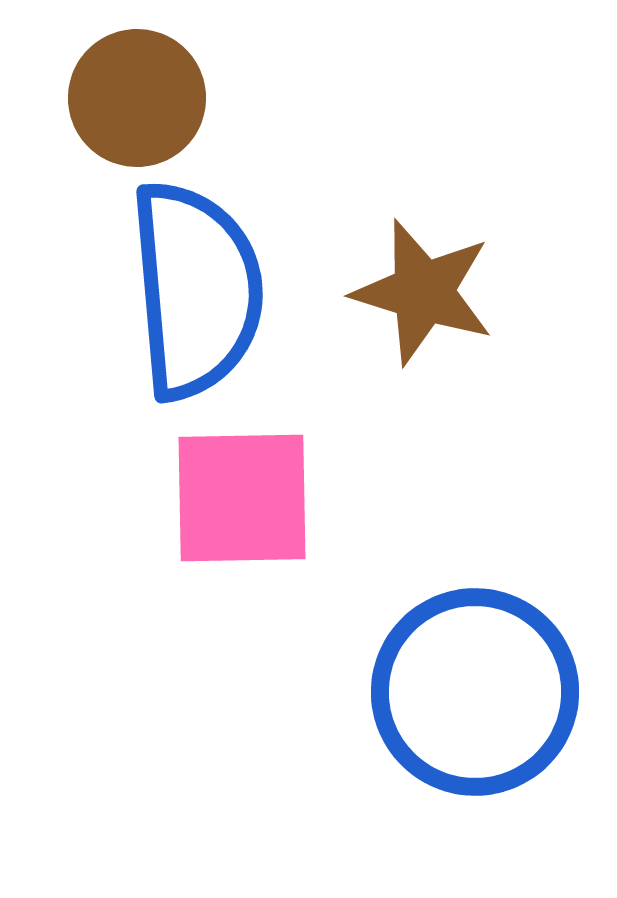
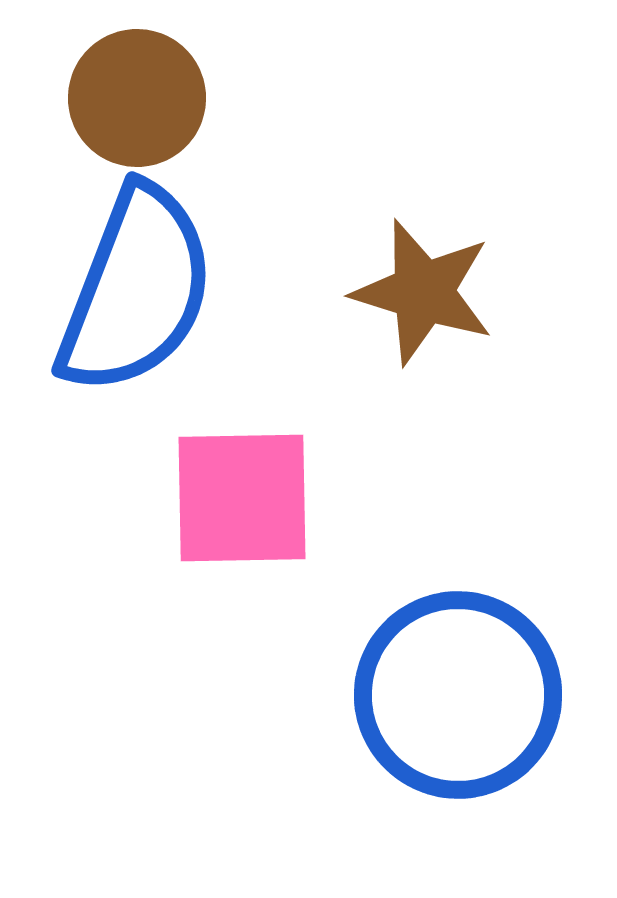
blue semicircle: moved 60 px left; rotated 26 degrees clockwise
blue circle: moved 17 px left, 3 px down
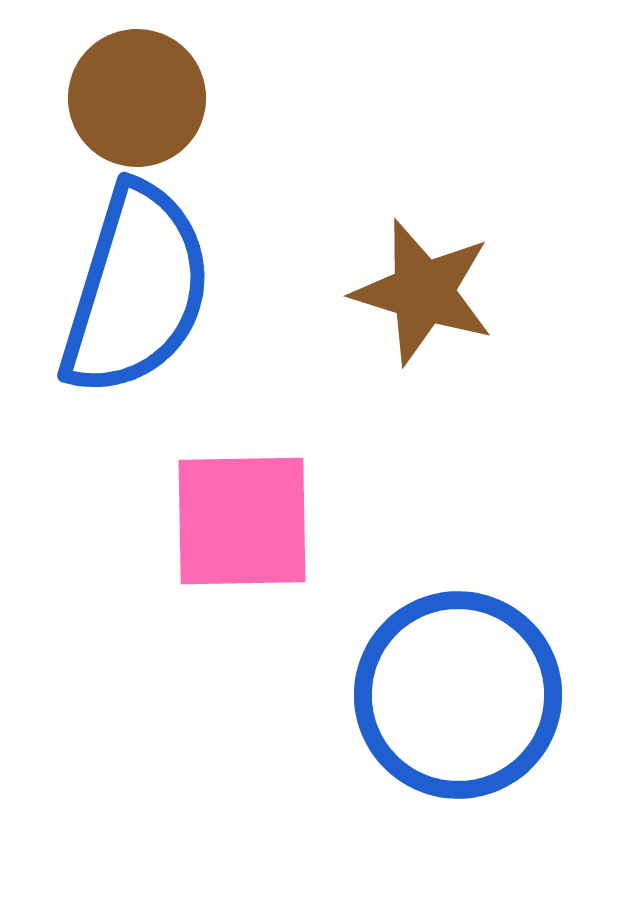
blue semicircle: rotated 4 degrees counterclockwise
pink square: moved 23 px down
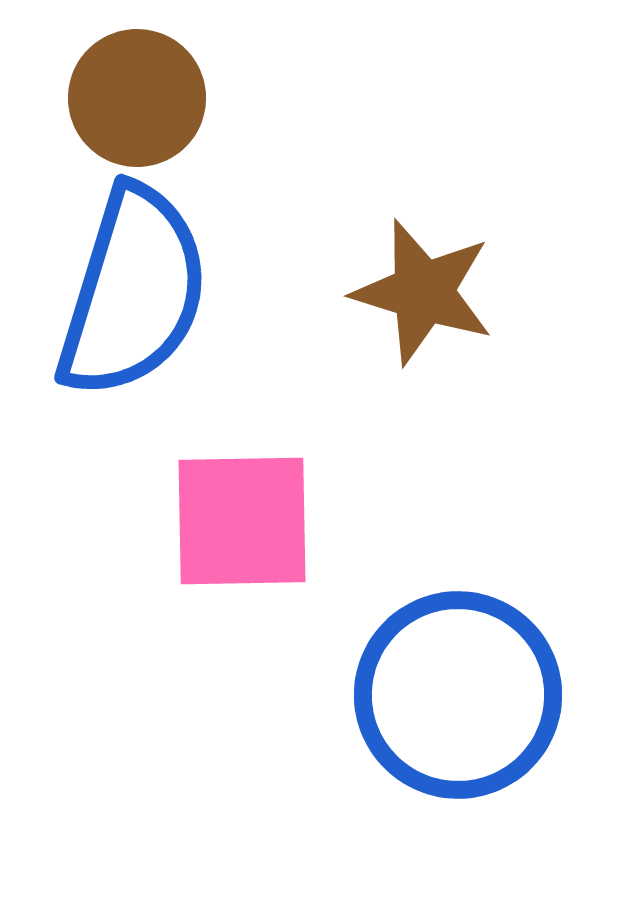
blue semicircle: moved 3 px left, 2 px down
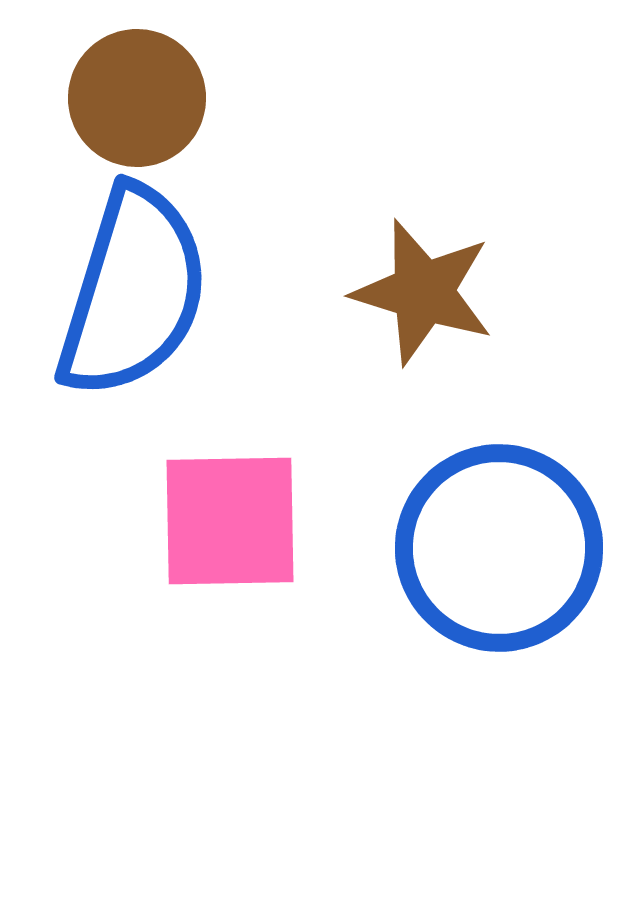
pink square: moved 12 px left
blue circle: moved 41 px right, 147 px up
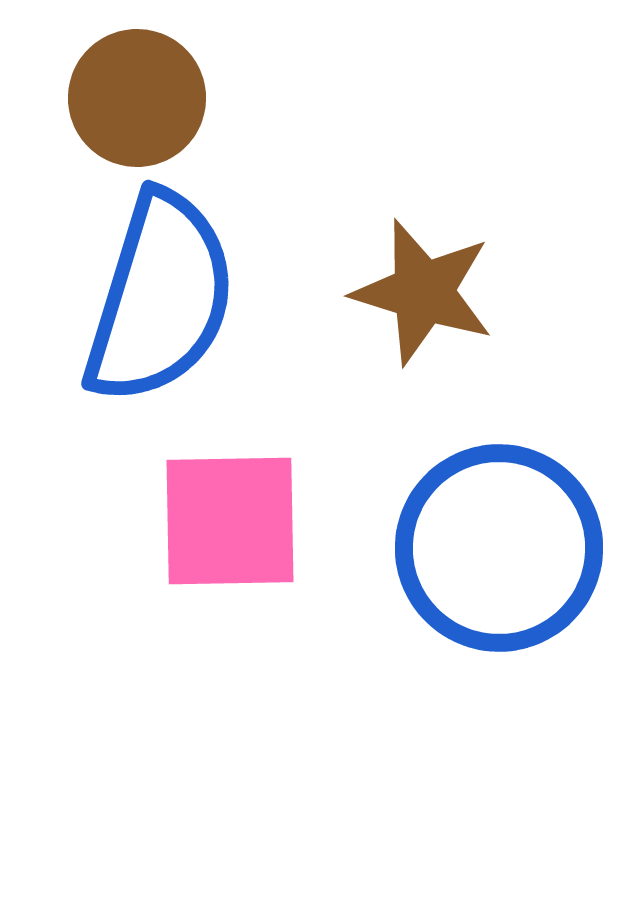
blue semicircle: moved 27 px right, 6 px down
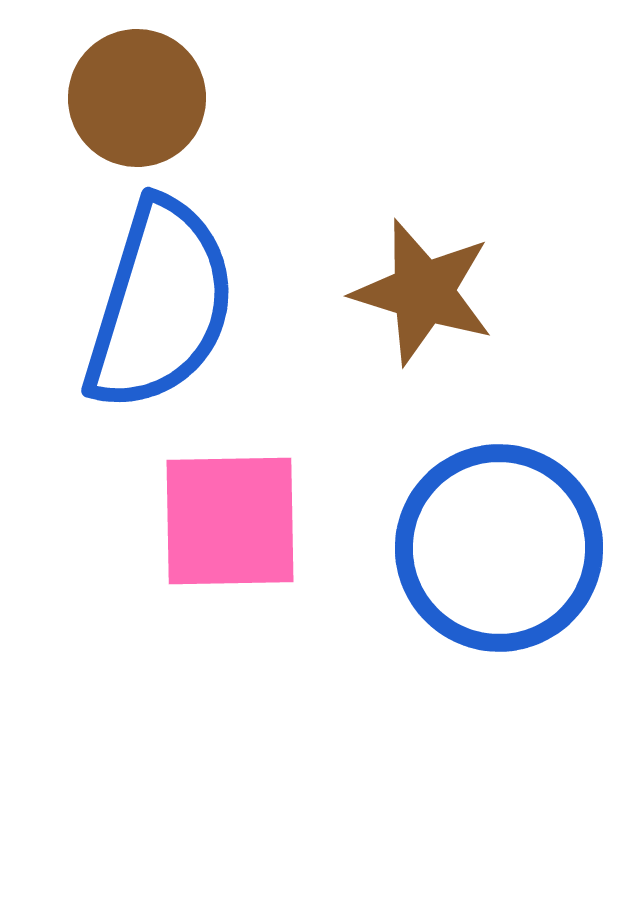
blue semicircle: moved 7 px down
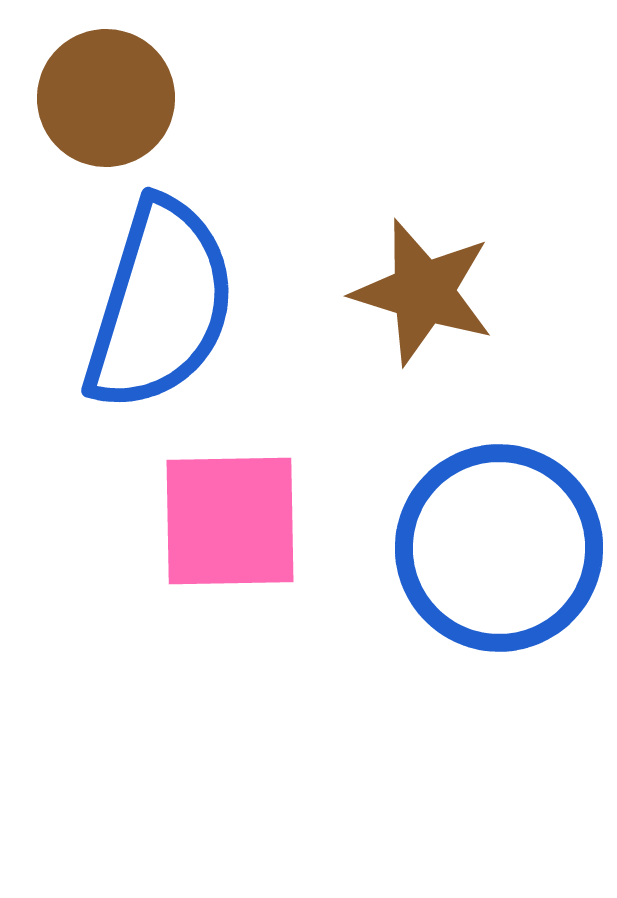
brown circle: moved 31 px left
